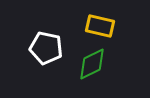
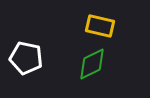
white pentagon: moved 20 px left, 10 px down
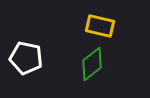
green diamond: rotated 12 degrees counterclockwise
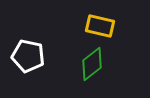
white pentagon: moved 2 px right, 2 px up
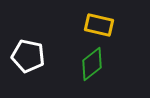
yellow rectangle: moved 1 px left, 1 px up
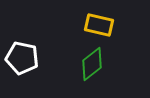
white pentagon: moved 6 px left, 2 px down
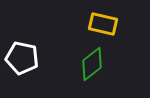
yellow rectangle: moved 4 px right, 1 px up
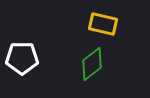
white pentagon: rotated 12 degrees counterclockwise
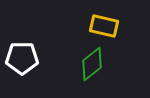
yellow rectangle: moved 1 px right, 2 px down
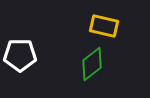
white pentagon: moved 2 px left, 3 px up
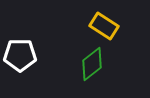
yellow rectangle: rotated 20 degrees clockwise
